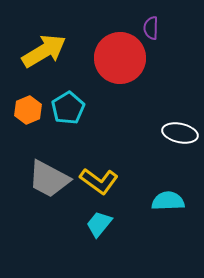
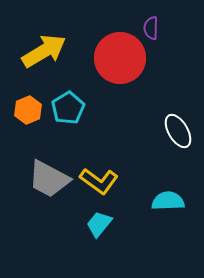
white ellipse: moved 2 px left, 2 px up; rotated 48 degrees clockwise
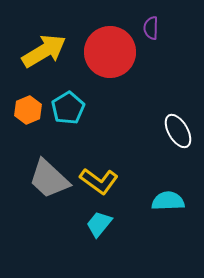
red circle: moved 10 px left, 6 px up
gray trapezoid: rotated 15 degrees clockwise
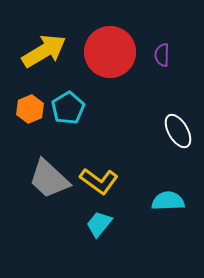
purple semicircle: moved 11 px right, 27 px down
orange hexagon: moved 2 px right, 1 px up
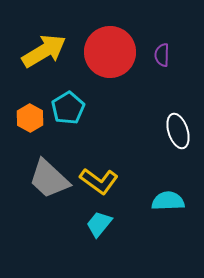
orange hexagon: moved 9 px down; rotated 8 degrees counterclockwise
white ellipse: rotated 12 degrees clockwise
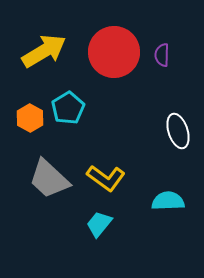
red circle: moved 4 px right
yellow L-shape: moved 7 px right, 3 px up
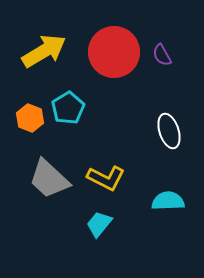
purple semicircle: rotated 30 degrees counterclockwise
orange hexagon: rotated 8 degrees counterclockwise
white ellipse: moved 9 px left
yellow L-shape: rotated 9 degrees counterclockwise
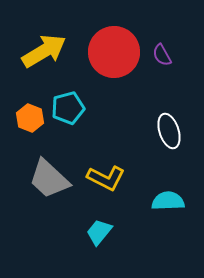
cyan pentagon: rotated 16 degrees clockwise
cyan trapezoid: moved 8 px down
